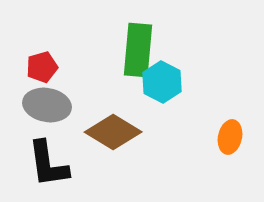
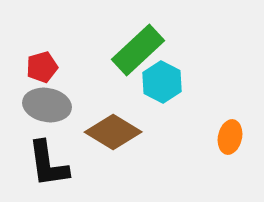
green rectangle: rotated 42 degrees clockwise
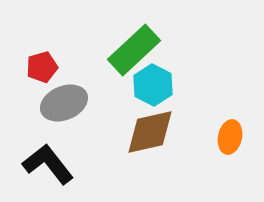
green rectangle: moved 4 px left
cyan hexagon: moved 9 px left, 3 px down
gray ellipse: moved 17 px right, 2 px up; rotated 33 degrees counterclockwise
brown diamond: moved 37 px right; rotated 44 degrees counterclockwise
black L-shape: rotated 150 degrees clockwise
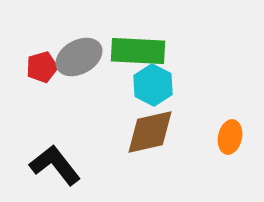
green rectangle: moved 4 px right, 1 px down; rotated 46 degrees clockwise
gray ellipse: moved 15 px right, 46 px up; rotated 6 degrees counterclockwise
black L-shape: moved 7 px right, 1 px down
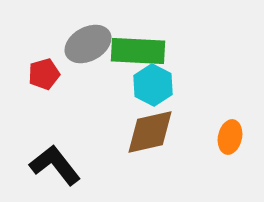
gray ellipse: moved 9 px right, 13 px up
red pentagon: moved 2 px right, 7 px down
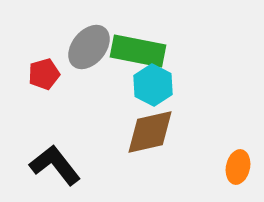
gray ellipse: moved 1 px right, 3 px down; rotated 21 degrees counterclockwise
green rectangle: rotated 8 degrees clockwise
orange ellipse: moved 8 px right, 30 px down
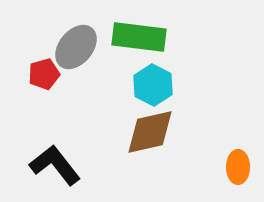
gray ellipse: moved 13 px left
green rectangle: moved 1 px right, 14 px up; rotated 4 degrees counterclockwise
orange ellipse: rotated 12 degrees counterclockwise
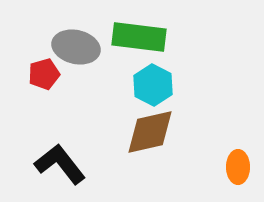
gray ellipse: rotated 63 degrees clockwise
black L-shape: moved 5 px right, 1 px up
